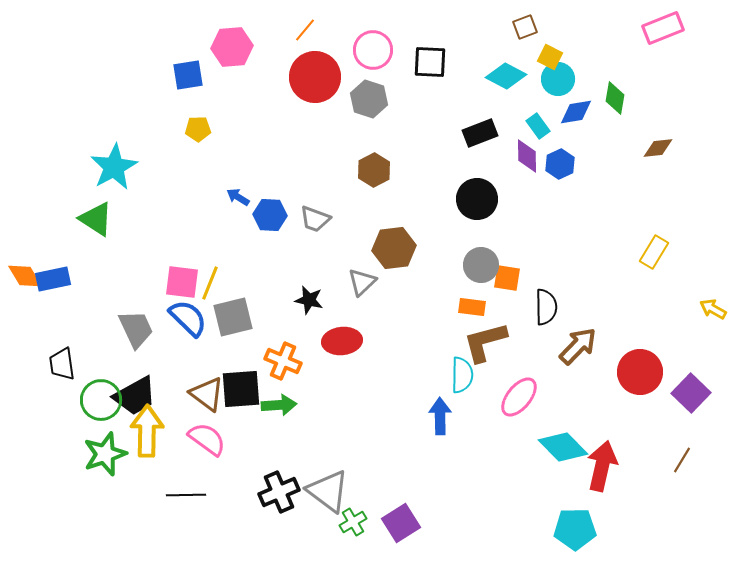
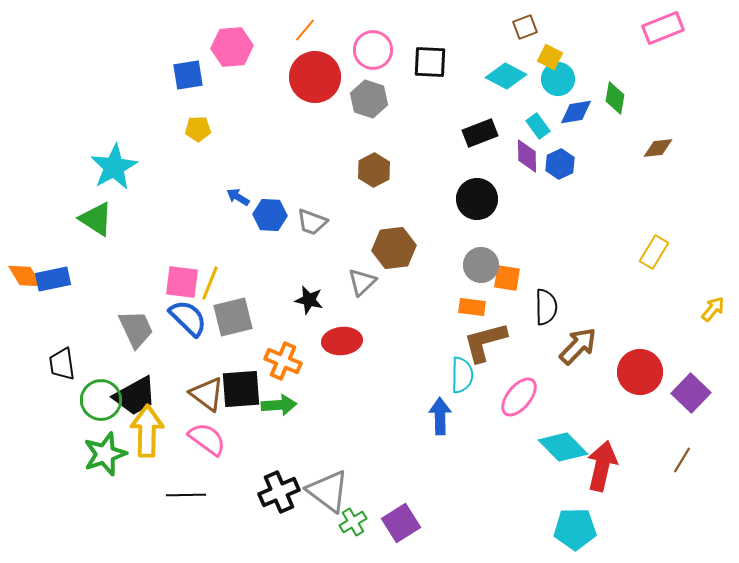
gray trapezoid at (315, 219): moved 3 px left, 3 px down
yellow arrow at (713, 309): rotated 100 degrees clockwise
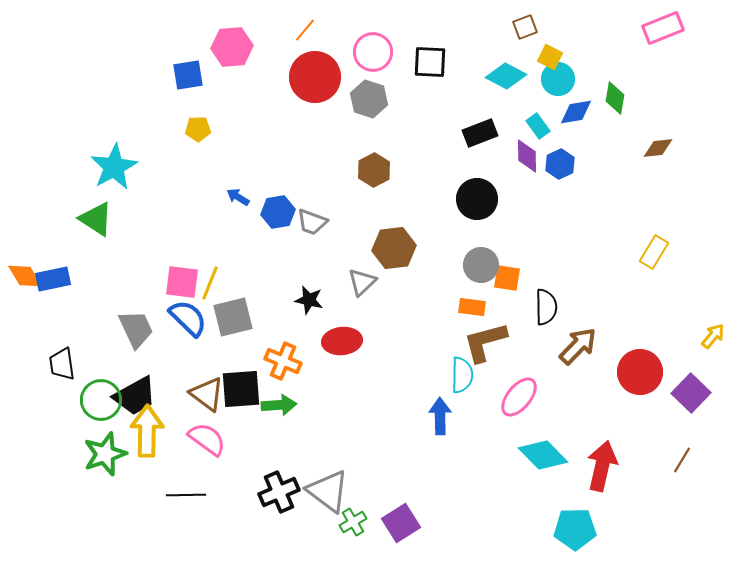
pink circle at (373, 50): moved 2 px down
blue hexagon at (270, 215): moved 8 px right, 3 px up; rotated 12 degrees counterclockwise
yellow arrow at (713, 309): moved 27 px down
cyan diamond at (563, 447): moved 20 px left, 8 px down
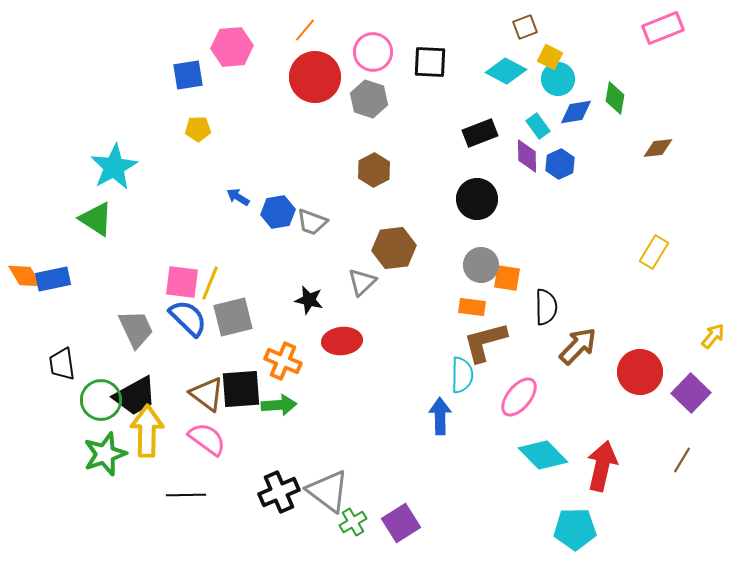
cyan diamond at (506, 76): moved 5 px up
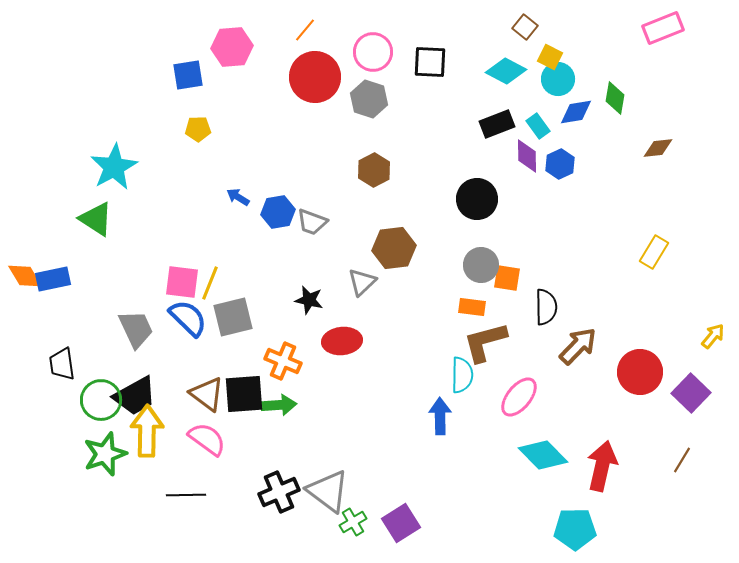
brown square at (525, 27): rotated 30 degrees counterclockwise
black rectangle at (480, 133): moved 17 px right, 9 px up
black square at (241, 389): moved 3 px right, 5 px down
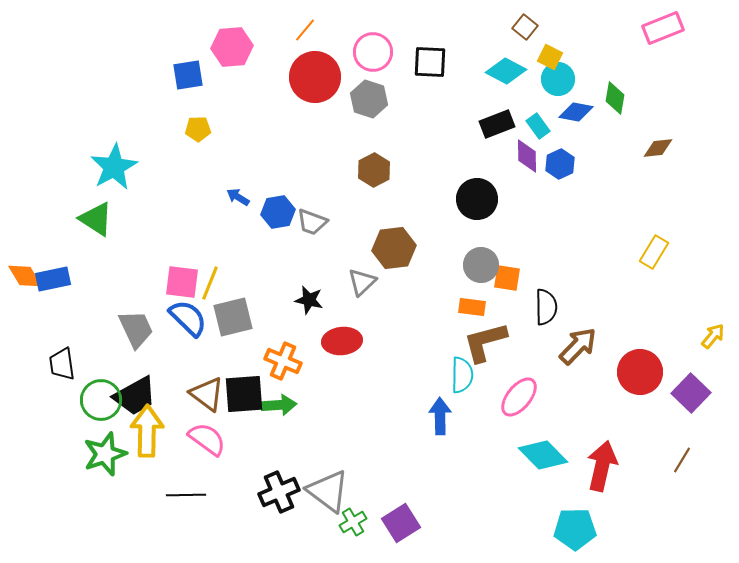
blue diamond at (576, 112): rotated 20 degrees clockwise
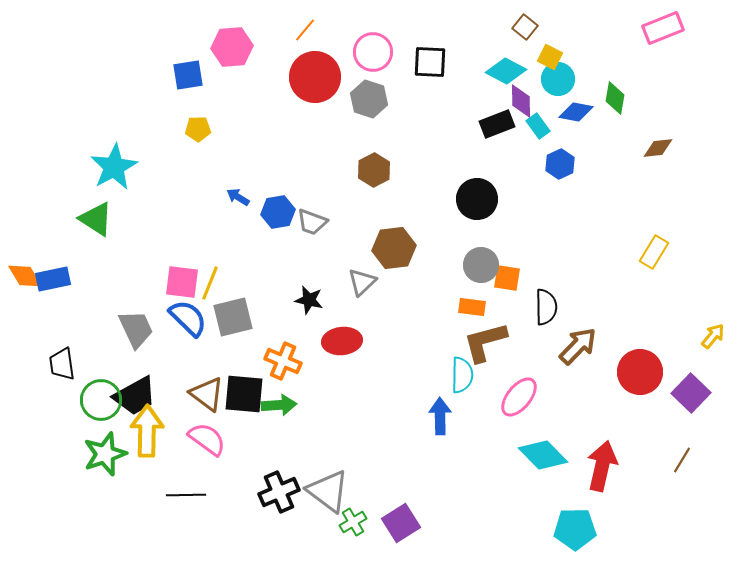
purple diamond at (527, 156): moved 6 px left, 55 px up
black square at (244, 394): rotated 9 degrees clockwise
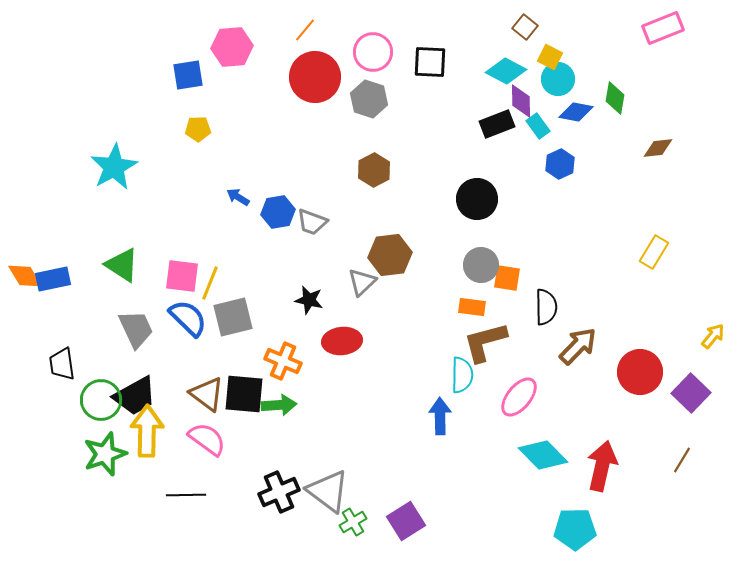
green triangle at (96, 219): moved 26 px right, 46 px down
brown hexagon at (394, 248): moved 4 px left, 7 px down
pink square at (182, 282): moved 6 px up
purple square at (401, 523): moved 5 px right, 2 px up
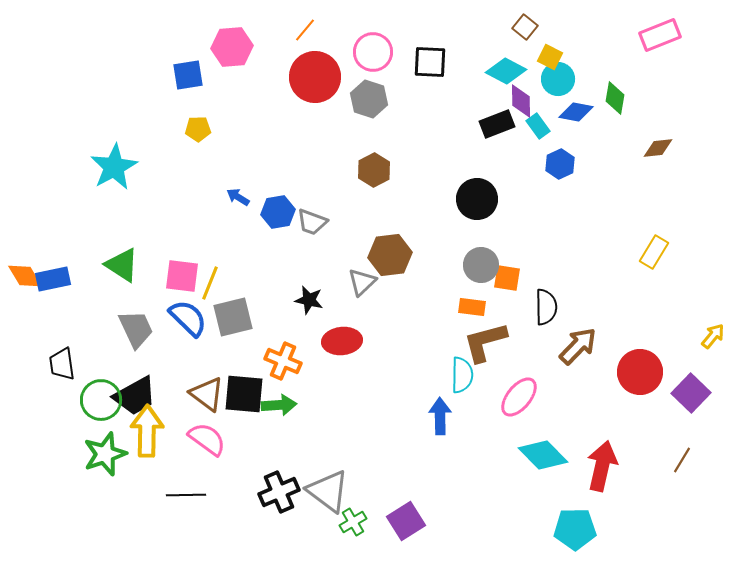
pink rectangle at (663, 28): moved 3 px left, 7 px down
